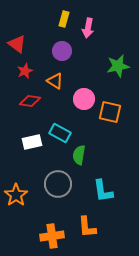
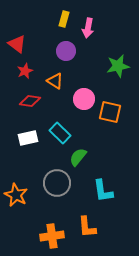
purple circle: moved 4 px right
cyan rectangle: rotated 15 degrees clockwise
white rectangle: moved 4 px left, 4 px up
green semicircle: moved 1 px left, 2 px down; rotated 30 degrees clockwise
gray circle: moved 1 px left, 1 px up
orange star: rotated 10 degrees counterclockwise
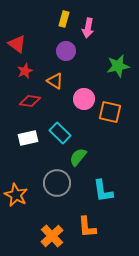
orange cross: rotated 35 degrees counterclockwise
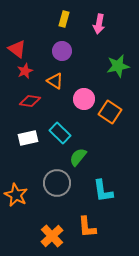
pink arrow: moved 11 px right, 4 px up
red triangle: moved 5 px down
purple circle: moved 4 px left
orange square: rotated 20 degrees clockwise
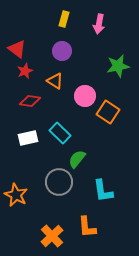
pink circle: moved 1 px right, 3 px up
orange square: moved 2 px left
green semicircle: moved 1 px left, 2 px down
gray circle: moved 2 px right, 1 px up
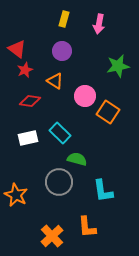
red star: moved 1 px up
green semicircle: rotated 66 degrees clockwise
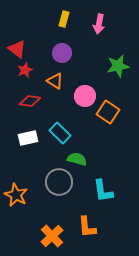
purple circle: moved 2 px down
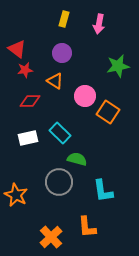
red star: rotated 14 degrees clockwise
red diamond: rotated 10 degrees counterclockwise
orange cross: moved 1 px left, 1 px down
